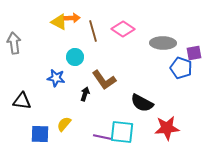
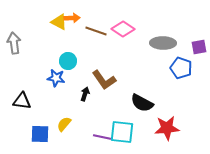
brown line: moved 3 px right; rotated 55 degrees counterclockwise
purple square: moved 5 px right, 6 px up
cyan circle: moved 7 px left, 4 px down
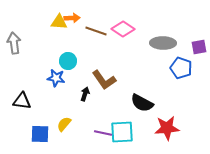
yellow triangle: rotated 24 degrees counterclockwise
cyan square: rotated 10 degrees counterclockwise
purple line: moved 1 px right, 4 px up
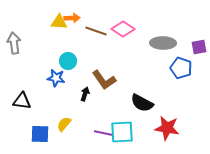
red star: rotated 15 degrees clockwise
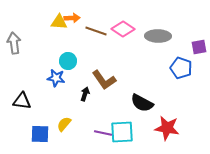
gray ellipse: moved 5 px left, 7 px up
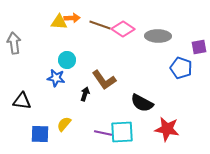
brown line: moved 4 px right, 6 px up
cyan circle: moved 1 px left, 1 px up
red star: moved 1 px down
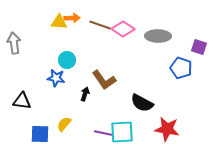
purple square: rotated 28 degrees clockwise
